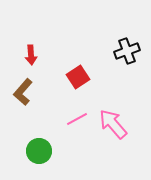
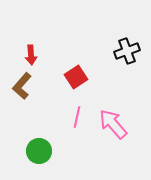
red square: moved 2 px left
brown L-shape: moved 1 px left, 6 px up
pink line: moved 2 px up; rotated 50 degrees counterclockwise
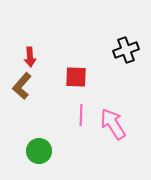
black cross: moved 1 px left, 1 px up
red arrow: moved 1 px left, 2 px down
red square: rotated 35 degrees clockwise
pink line: moved 4 px right, 2 px up; rotated 10 degrees counterclockwise
pink arrow: rotated 8 degrees clockwise
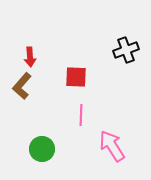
pink arrow: moved 1 px left, 22 px down
green circle: moved 3 px right, 2 px up
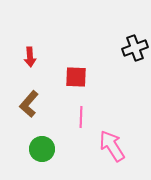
black cross: moved 9 px right, 2 px up
brown L-shape: moved 7 px right, 18 px down
pink line: moved 2 px down
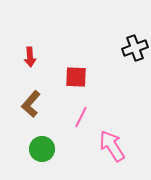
brown L-shape: moved 2 px right
pink line: rotated 25 degrees clockwise
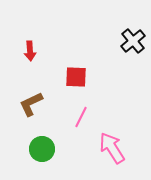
black cross: moved 2 px left, 7 px up; rotated 20 degrees counterclockwise
red arrow: moved 6 px up
brown L-shape: rotated 24 degrees clockwise
pink arrow: moved 2 px down
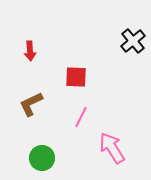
green circle: moved 9 px down
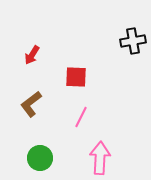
black cross: rotated 30 degrees clockwise
red arrow: moved 2 px right, 4 px down; rotated 36 degrees clockwise
brown L-shape: rotated 12 degrees counterclockwise
pink arrow: moved 12 px left, 10 px down; rotated 36 degrees clockwise
green circle: moved 2 px left
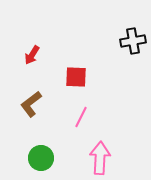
green circle: moved 1 px right
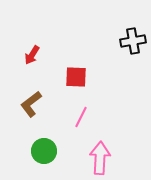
green circle: moved 3 px right, 7 px up
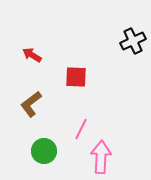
black cross: rotated 15 degrees counterclockwise
red arrow: rotated 90 degrees clockwise
pink line: moved 12 px down
pink arrow: moved 1 px right, 1 px up
